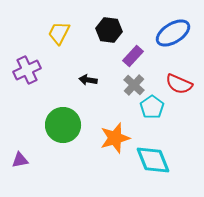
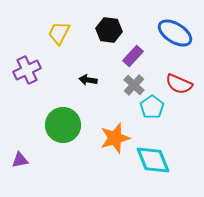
blue ellipse: moved 2 px right; rotated 64 degrees clockwise
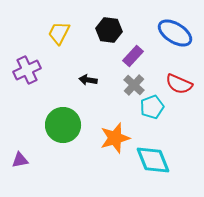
cyan pentagon: rotated 15 degrees clockwise
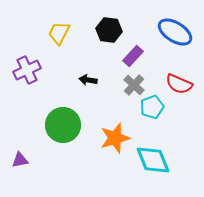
blue ellipse: moved 1 px up
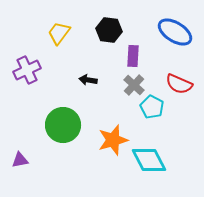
yellow trapezoid: rotated 10 degrees clockwise
purple rectangle: rotated 40 degrees counterclockwise
cyan pentagon: rotated 25 degrees counterclockwise
orange star: moved 2 px left, 2 px down
cyan diamond: moved 4 px left; rotated 6 degrees counterclockwise
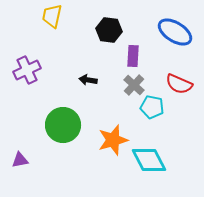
yellow trapezoid: moved 7 px left, 17 px up; rotated 25 degrees counterclockwise
cyan pentagon: rotated 15 degrees counterclockwise
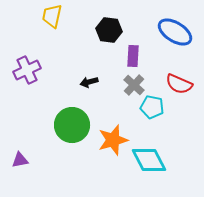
black arrow: moved 1 px right, 2 px down; rotated 24 degrees counterclockwise
green circle: moved 9 px right
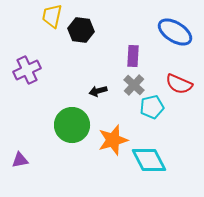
black hexagon: moved 28 px left
black arrow: moved 9 px right, 9 px down
cyan pentagon: rotated 25 degrees counterclockwise
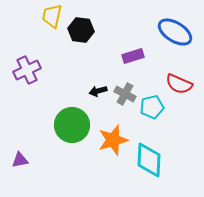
purple rectangle: rotated 70 degrees clockwise
gray cross: moved 9 px left, 9 px down; rotated 15 degrees counterclockwise
cyan diamond: rotated 30 degrees clockwise
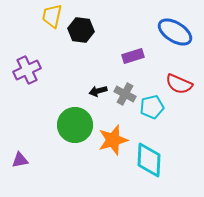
green circle: moved 3 px right
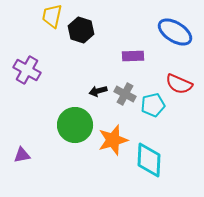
black hexagon: rotated 10 degrees clockwise
purple rectangle: rotated 15 degrees clockwise
purple cross: rotated 36 degrees counterclockwise
cyan pentagon: moved 1 px right, 2 px up
purple triangle: moved 2 px right, 5 px up
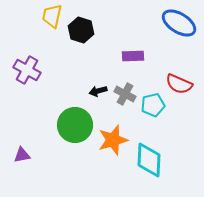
blue ellipse: moved 4 px right, 9 px up
